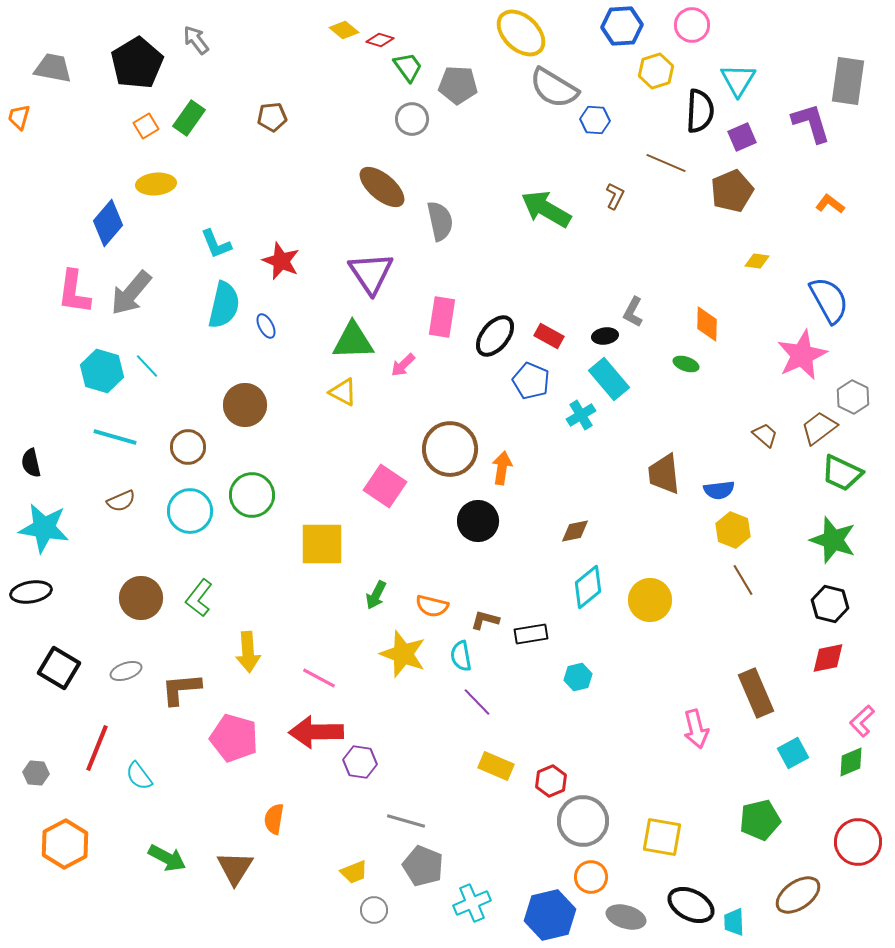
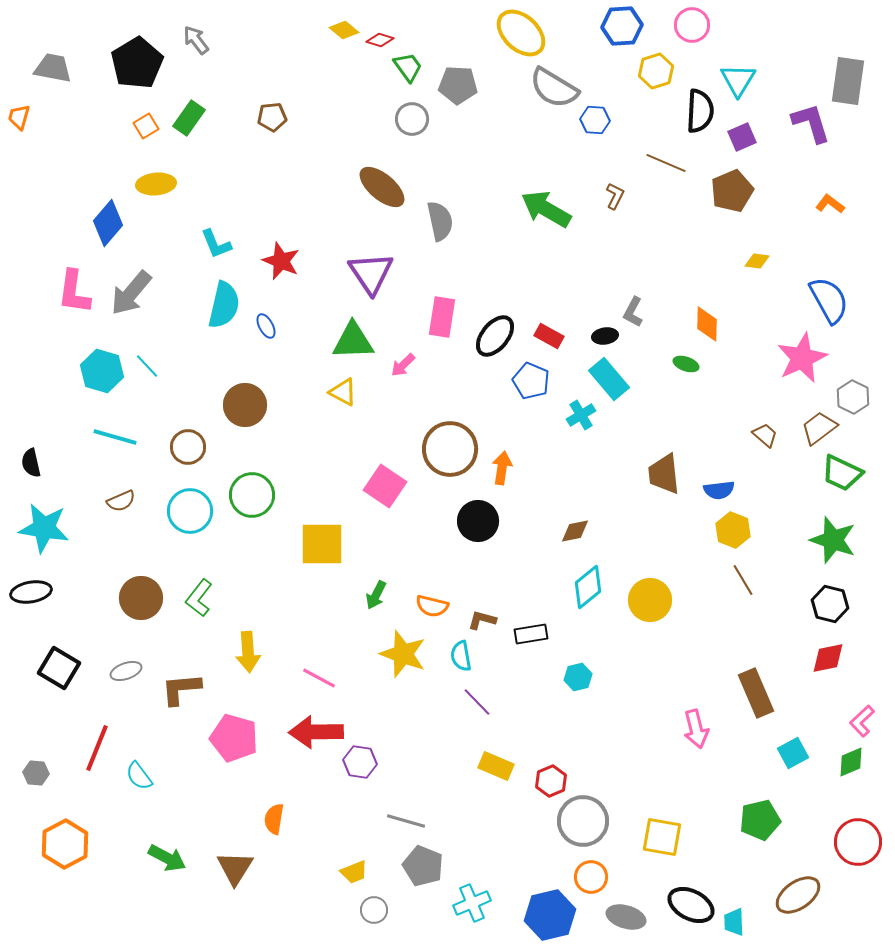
pink star at (802, 355): moved 3 px down
brown L-shape at (485, 620): moved 3 px left
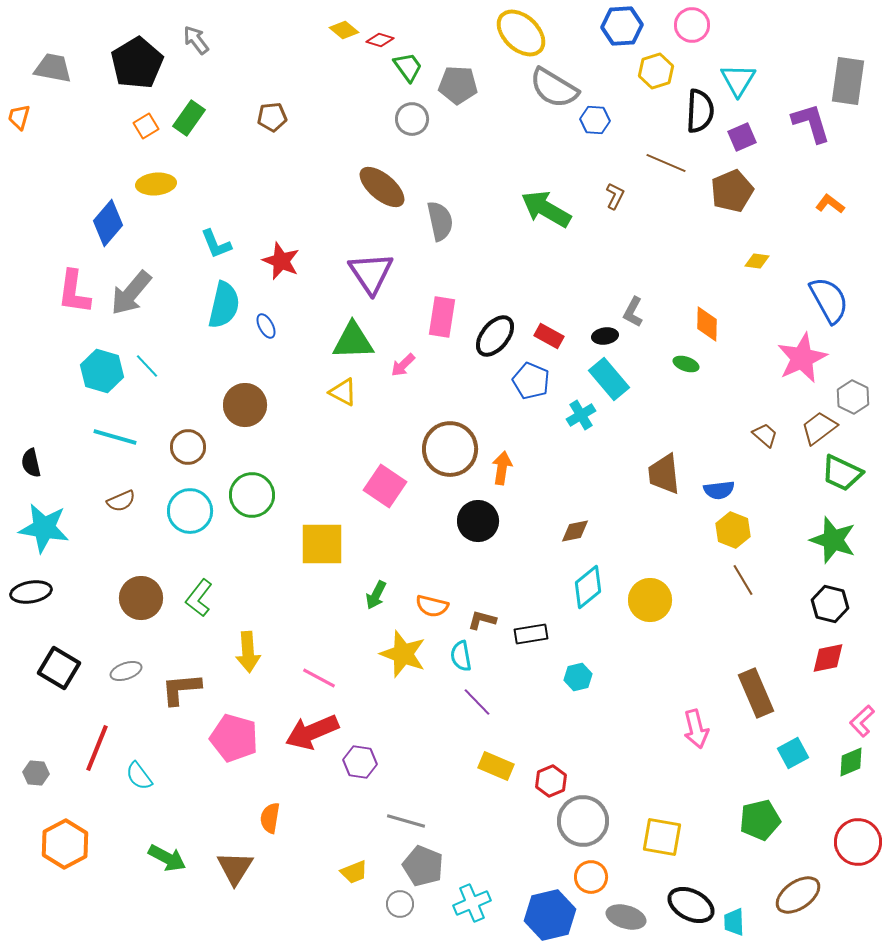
red arrow at (316, 732): moved 4 px left; rotated 22 degrees counterclockwise
orange semicircle at (274, 819): moved 4 px left, 1 px up
gray circle at (374, 910): moved 26 px right, 6 px up
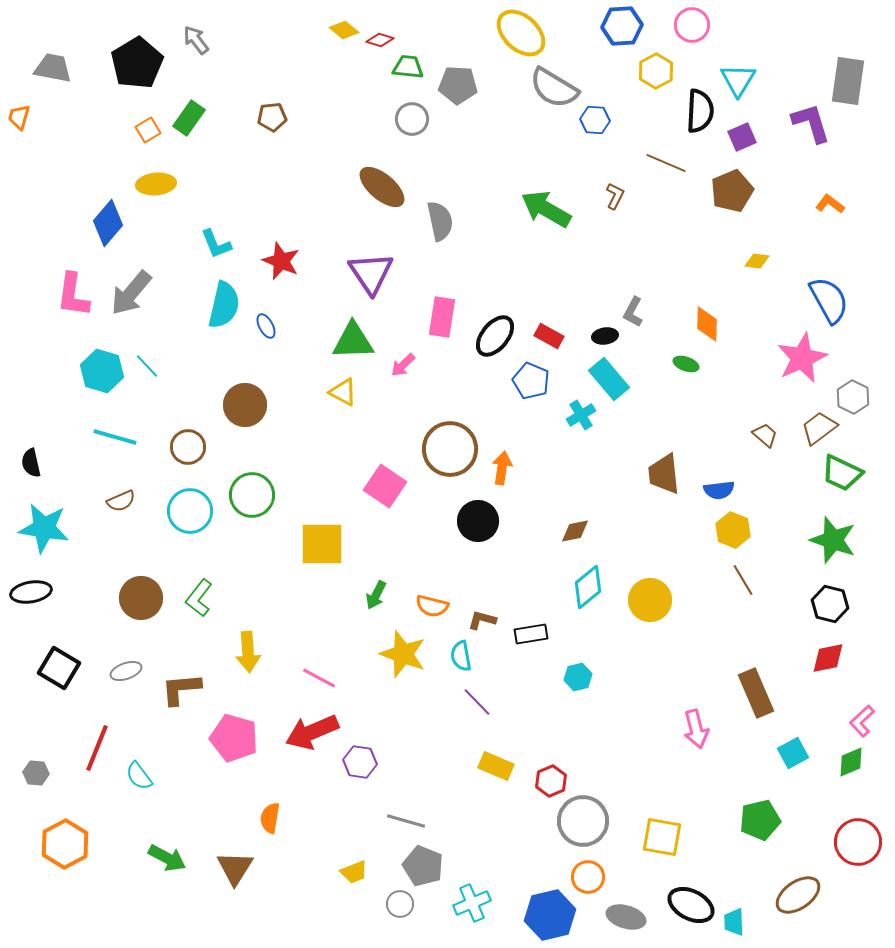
green trapezoid at (408, 67): rotated 48 degrees counterclockwise
yellow hexagon at (656, 71): rotated 12 degrees counterclockwise
orange square at (146, 126): moved 2 px right, 4 px down
pink L-shape at (74, 292): moved 1 px left, 3 px down
orange circle at (591, 877): moved 3 px left
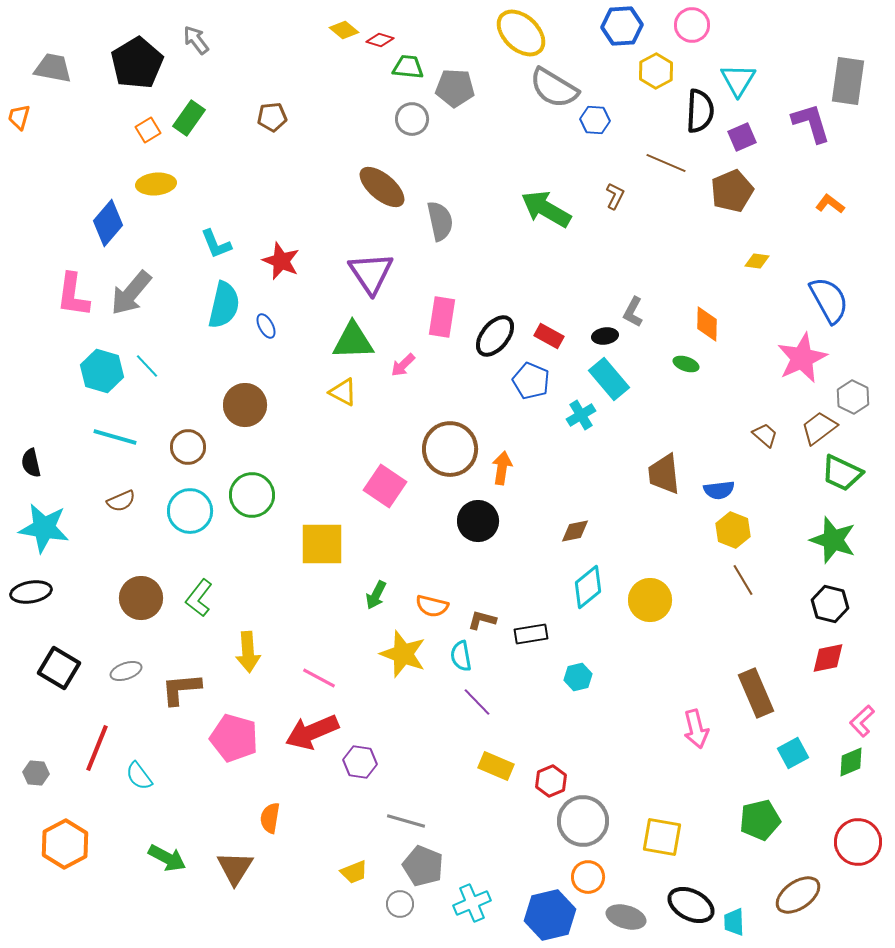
gray pentagon at (458, 85): moved 3 px left, 3 px down
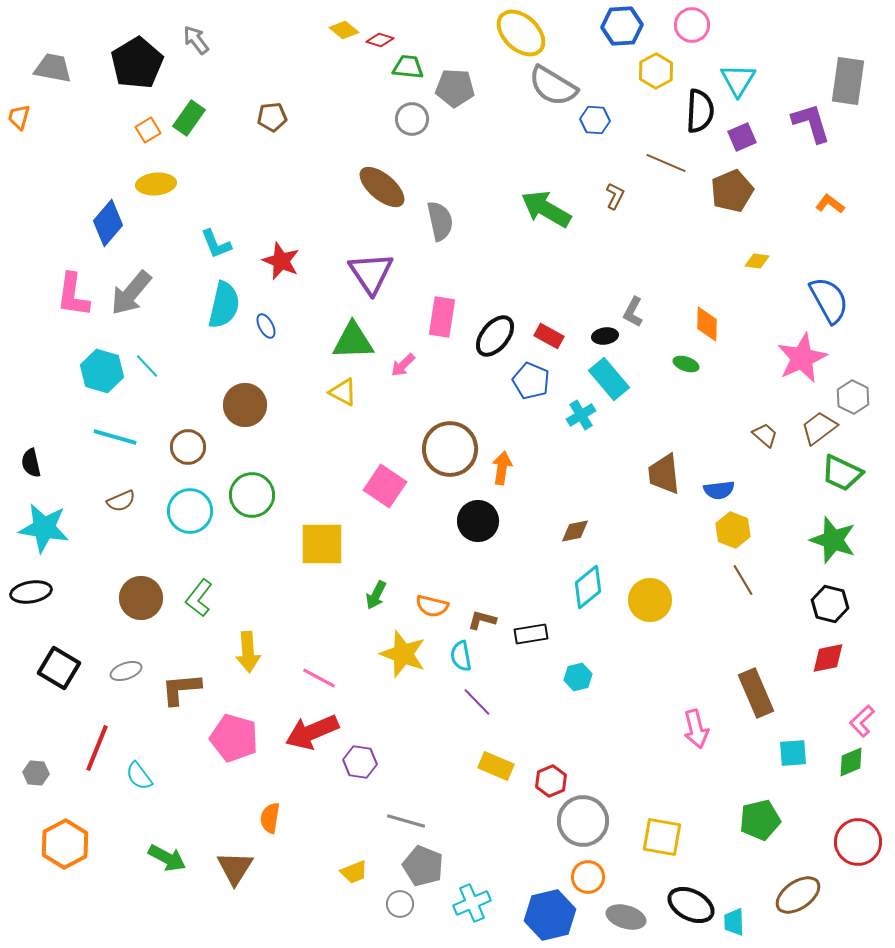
gray semicircle at (554, 88): moved 1 px left, 2 px up
cyan square at (793, 753): rotated 24 degrees clockwise
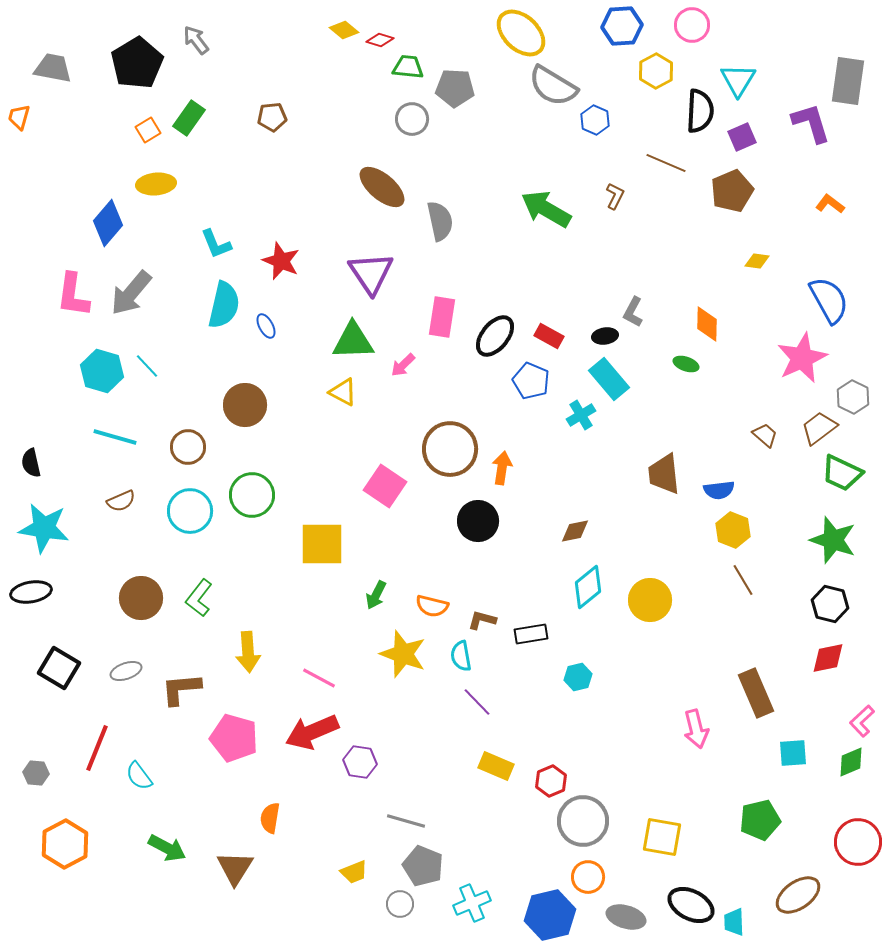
blue hexagon at (595, 120): rotated 20 degrees clockwise
green arrow at (167, 858): moved 10 px up
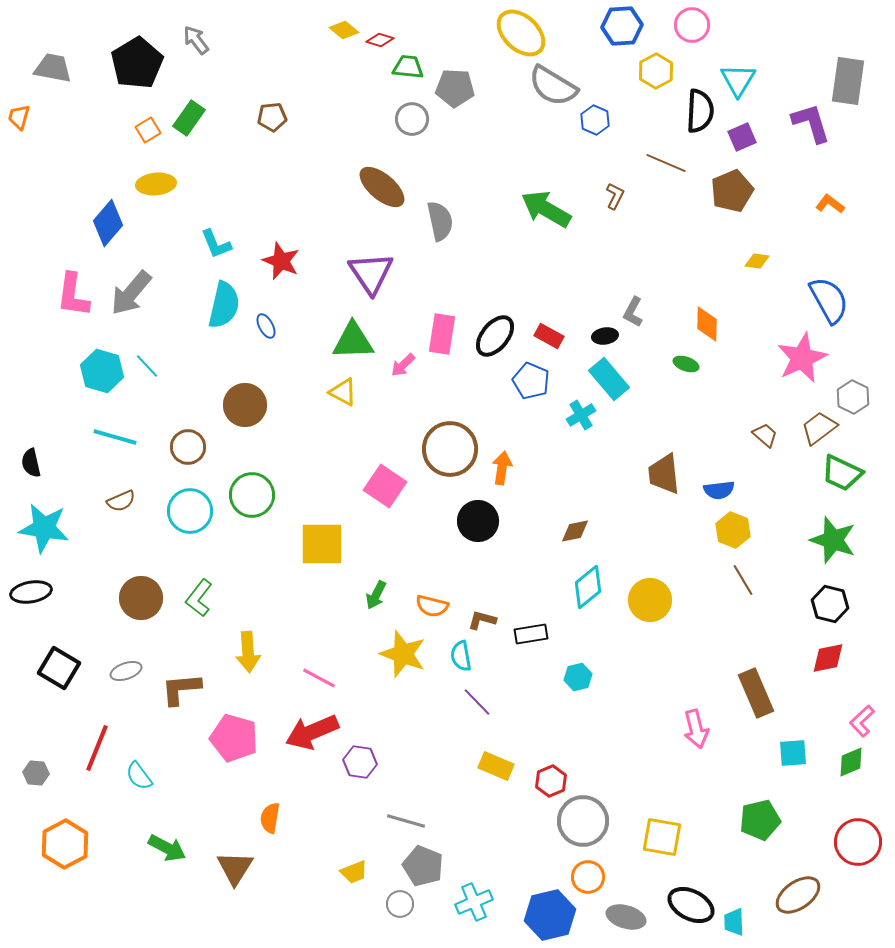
pink rectangle at (442, 317): moved 17 px down
cyan cross at (472, 903): moved 2 px right, 1 px up
